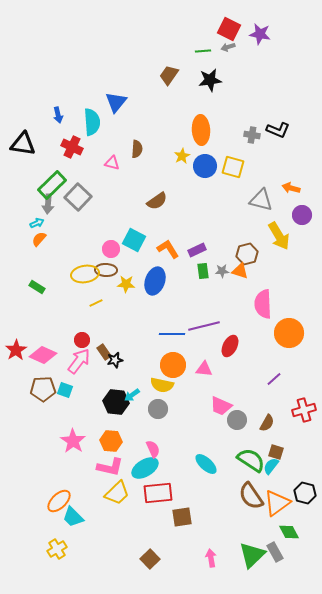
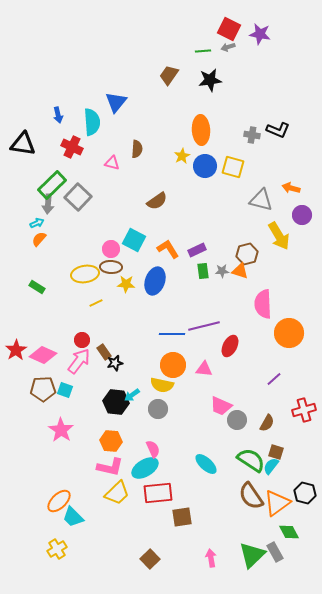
brown ellipse at (106, 270): moved 5 px right, 3 px up
black star at (115, 360): moved 3 px down
pink star at (73, 441): moved 12 px left, 11 px up
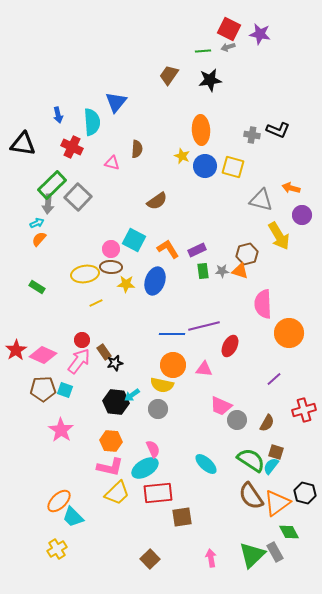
yellow star at (182, 156): rotated 21 degrees counterclockwise
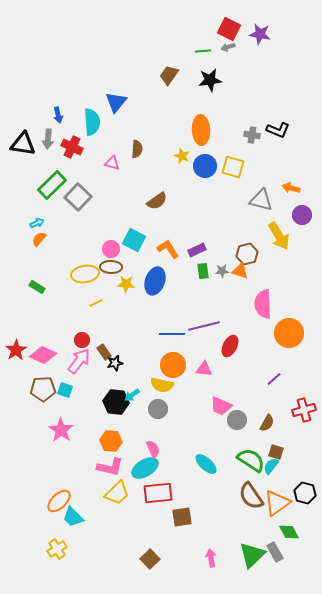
gray arrow at (48, 204): moved 65 px up
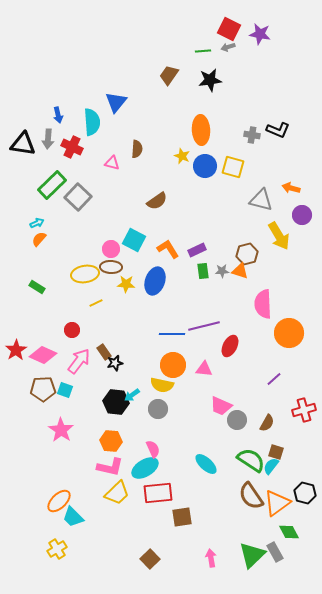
red circle at (82, 340): moved 10 px left, 10 px up
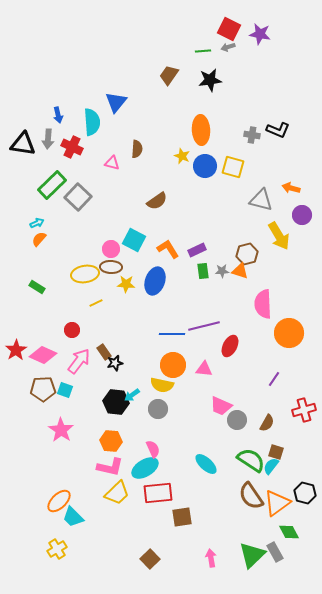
purple line at (274, 379): rotated 14 degrees counterclockwise
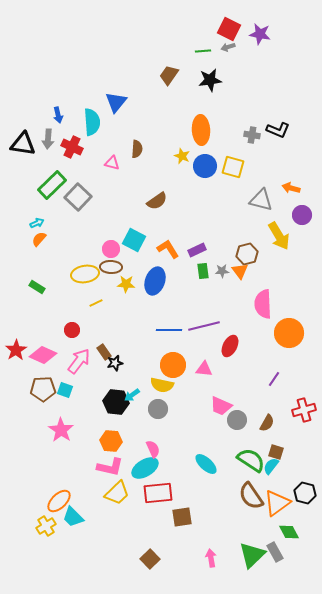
orange triangle at (240, 271): rotated 36 degrees clockwise
blue line at (172, 334): moved 3 px left, 4 px up
yellow cross at (57, 549): moved 11 px left, 23 px up
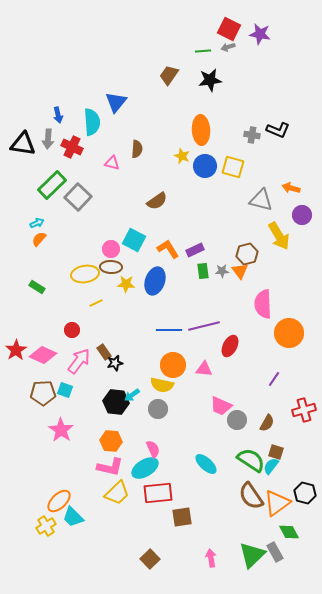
purple rectangle at (197, 250): moved 2 px left
brown pentagon at (43, 389): moved 4 px down
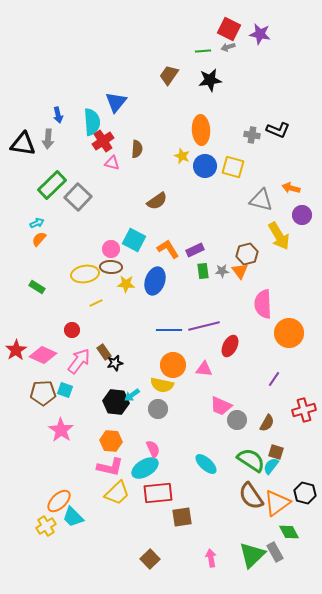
red cross at (72, 147): moved 31 px right, 6 px up; rotated 30 degrees clockwise
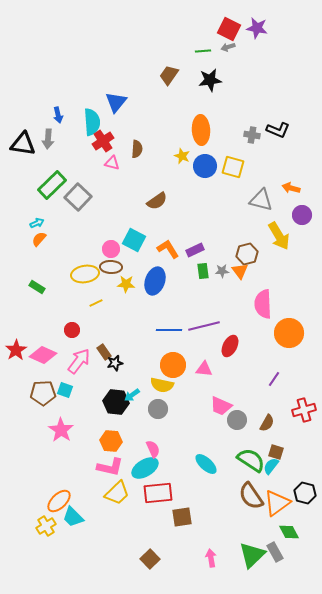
purple star at (260, 34): moved 3 px left, 6 px up
